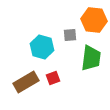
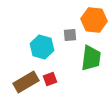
red square: moved 3 px left, 1 px down
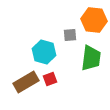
cyan hexagon: moved 2 px right, 5 px down
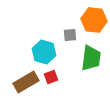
red square: moved 1 px right, 2 px up
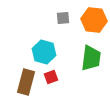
gray square: moved 7 px left, 17 px up
brown rectangle: rotated 45 degrees counterclockwise
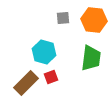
brown rectangle: moved 1 px down; rotated 30 degrees clockwise
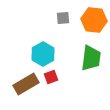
cyan hexagon: moved 1 px left, 2 px down; rotated 15 degrees clockwise
brown rectangle: moved 1 px down; rotated 15 degrees clockwise
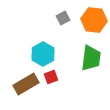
gray square: rotated 24 degrees counterclockwise
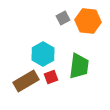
orange hexagon: moved 6 px left, 1 px down
green trapezoid: moved 12 px left, 8 px down
brown rectangle: moved 3 px up
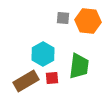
gray square: rotated 32 degrees clockwise
red square: moved 1 px right, 1 px down; rotated 16 degrees clockwise
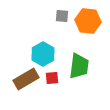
gray square: moved 1 px left, 2 px up
brown rectangle: moved 2 px up
